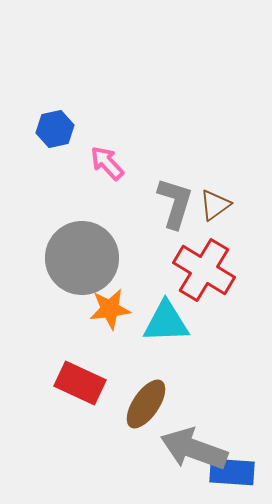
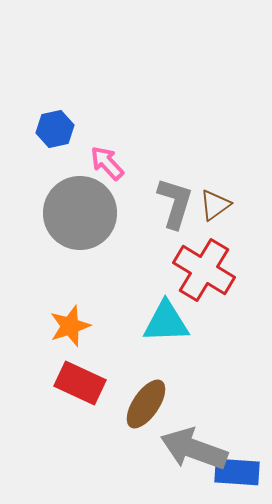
gray circle: moved 2 px left, 45 px up
orange star: moved 40 px left, 17 px down; rotated 12 degrees counterclockwise
blue rectangle: moved 5 px right
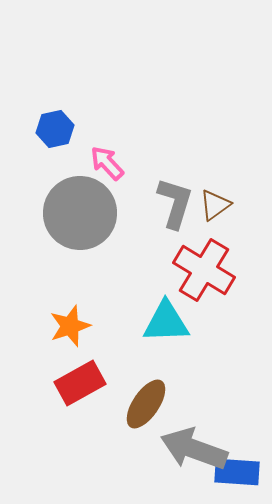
red rectangle: rotated 54 degrees counterclockwise
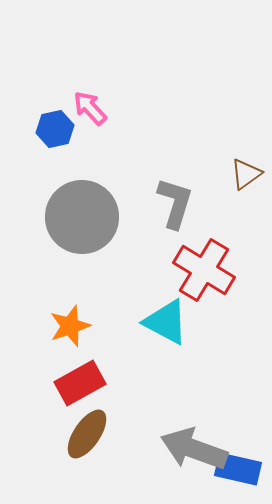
pink arrow: moved 17 px left, 55 px up
brown triangle: moved 31 px right, 31 px up
gray circle: moved 2 px right, 4 px down
cyan triangle: rotated 30 degrees clockwise
brown ellipse: moved 59 px left, 30 px down
blue rectangle: moved 1 px right, 3 px up; rotated 9 degrees clockwise
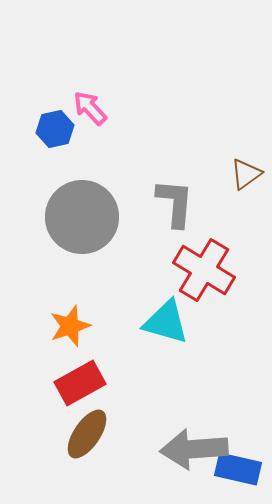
gray L-shape: rotated 12 degrees counterclockwise
cyan triangle: rotated 12 degrees counterclockwise
gray arrow: rotated 24 degrees counterclockwise
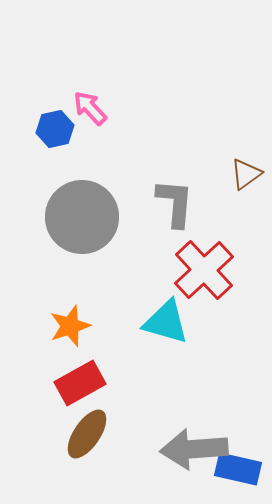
red cross: rotated 16 degrees clockwise
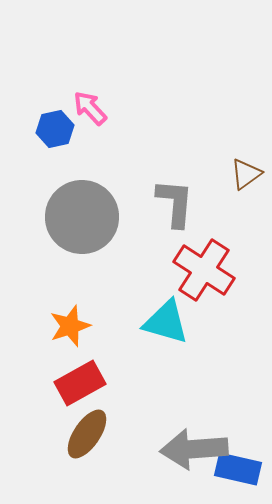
red cross: rotated 14 degrees counterclockwise
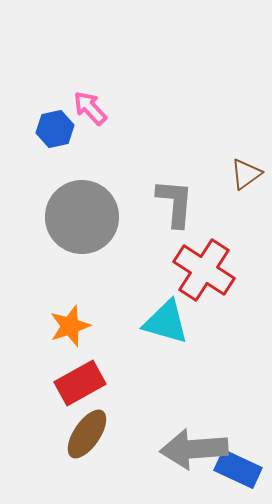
blue rectangle: rotated 12 degrees clockwise
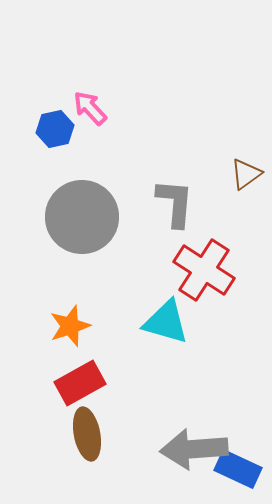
brown ellipse: rotated 45 degrees counterclockwise
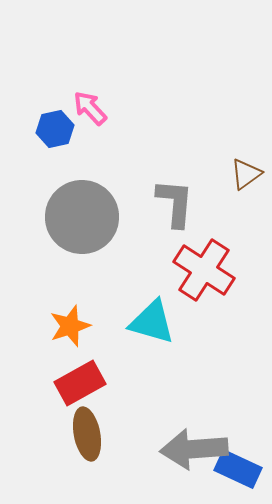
cyan triangle: moved 14 px left
